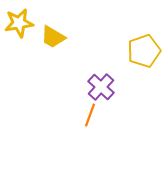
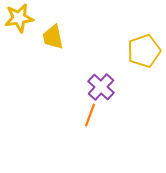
yellow star: moved 5 px up
yellow trapezoid: rotated 48 degrees clockwise
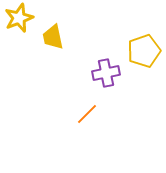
yellow star: rotated 12 degrees counterclockwise
purple cross: moved 5 px right, 14 px up; rotated 36 degrees clockwise
orange line: moved 3 px left, 1 px up; rotated 25 degrees clockwise
